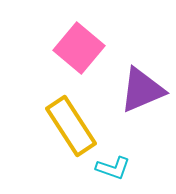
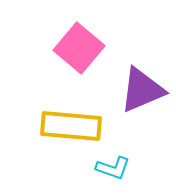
yellow rectangle: rotated 52 degrees counterclockwise
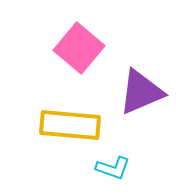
purple triangle: moved 1 px left, 2 px down
yellow rectangle: moved 1 px left, 1 px up
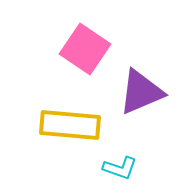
pink square: moved 6 px right, 1 px down; rotated 6 degrees counterclockwise
cyan L-shape: moved 7 px right
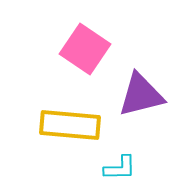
purple triangle: moved 3 px down; rotated 9 degrees clockwise
cyan L-shape: rotated 20 degrees counterclockwise
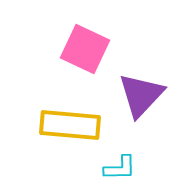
pink square: rotated 9 degrees counterclockwise
purple triangle: rotated 33 degrees counterclockwise
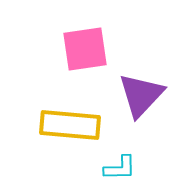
pink square: rotated 33 degrees counterclockwise
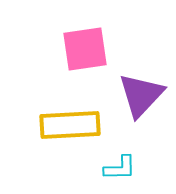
yellow rectangle: rotated 8 degrees counterclockwise
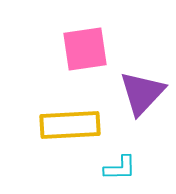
purple triangle: moved 1 px right, 2 px up
